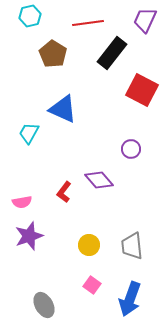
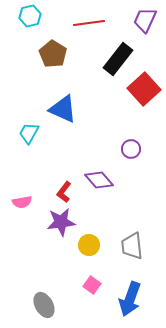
red line: moved 1 px right
black rectangle: moved 6 px right, 6 px down
red square: moved 2 px right, 1 px up; rotated 20 degrees clockwise
purple star: moved 32 px right, 14 px up; rotated 12 degrees clockwise
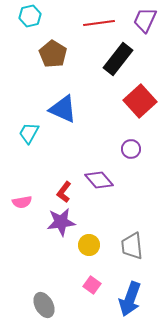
red line: moved 10 px right
red square: moved 4 px left, 12 px down
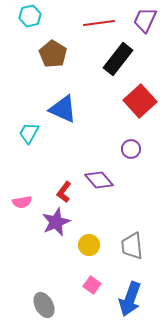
purple star: moved 5 px left; rotated 16 degrees counterclockwise
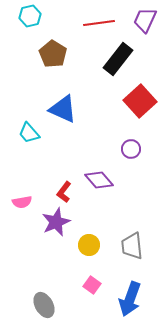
cyan trapezoid: rotated 70 degrees counterclockwise
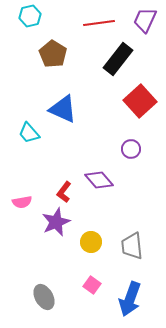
yellow circle: moved 2 px right, 3 px up
gray ellipse: moved 8 px up
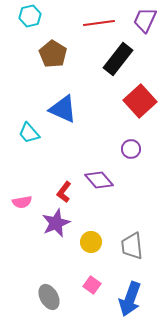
purple star: moved 1 px down
gray ellipse: moved 5 px right
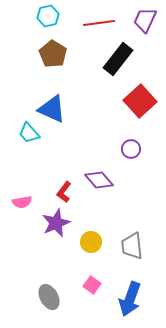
cyan hexagon: moved 18 px right
blue triangle: moved 11 px left
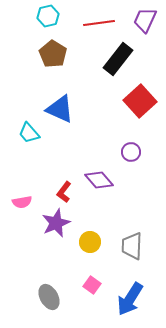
blue triangle: moved 8 px right
purple circle: moved 3 px down
yellow circle: moved 1 px left
gray trapezoid: rotated 8 degrees clockwise
blue arrow: rotated 12 degrees clockwise
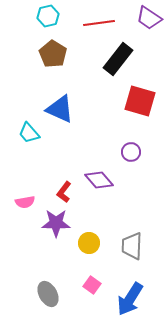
purple trapezoid: moved 4 px right, 2 px up; rotated 80 degrees counterclockwise
red square: rotated 32 degrees counterclockwise
pink semicircle: moved 3 px right
purple star: rotated 24 degrees clockwise
yellow circle: moved 1 px left, 1 px down
gray ellipse: moved 1 px left, 3 px up
